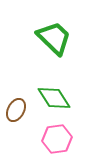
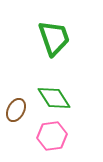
green trapezoid: rotated 27 degrees clockwise
pink hexagon: moved 5 px left, 3 px up
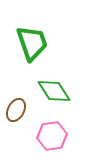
green trapezoid: moved 22 px left, 5 px down
green diamond: moved 7 px up
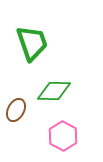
green diamond: rotated 56 degrees counterclockwise
pink hexagon: moved 11 px right; rotated 24 degrees counterclockwise
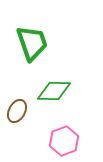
brown ellipse: moved 1 px right, 1 px down
pink hexagon: moved 1 px right, 5 px down; rotated 12 degrees clockwise
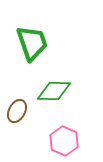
pink hexagon: rotated 16 degrees counterclockwise
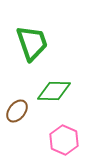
brown ellipse: rotated 10 degrees clockwise
pink hexagon: moved 1 px up
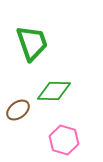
brown ellipse: moved 1 px right, 1 px up; rotated 15 degrees clockwise
pink hexagon: rotated 8 degrees counterclockwise
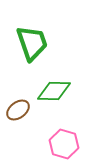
pink hexagon: moved 4 px down
